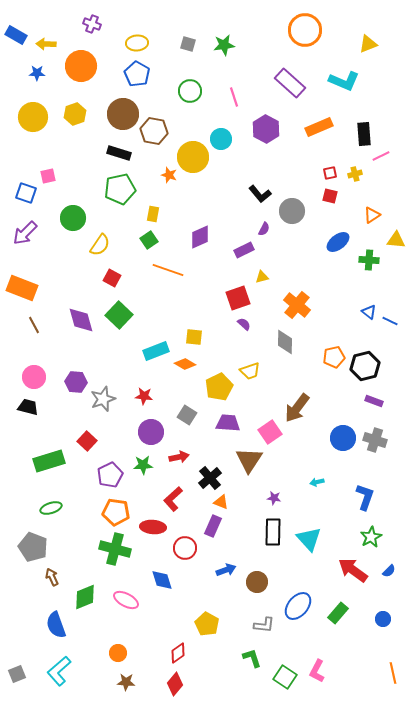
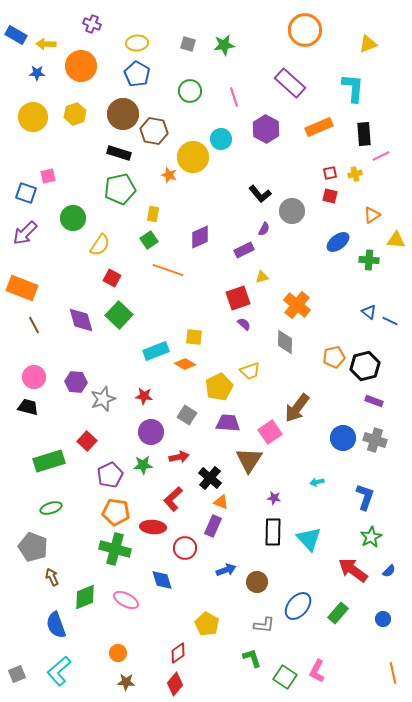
cyan L-shape at (344, 81): moved 9 px right, 7 px down; rotated 108 degrees counterclockwise
black cross at (210, 478): rotated 10 degrees counterclockwise
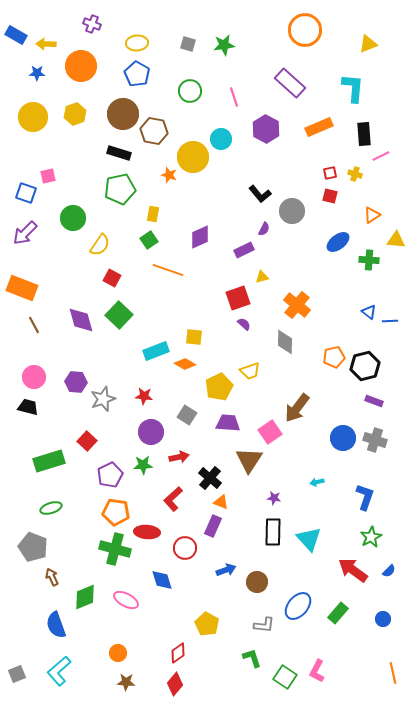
yellow cross at (355, 174): rotated 32 degrees clockwise
blue line at (390, 321): rotated 28 degrees counterclockwise
red ellipse at (153, 527): moved 6 px left, 5 px down
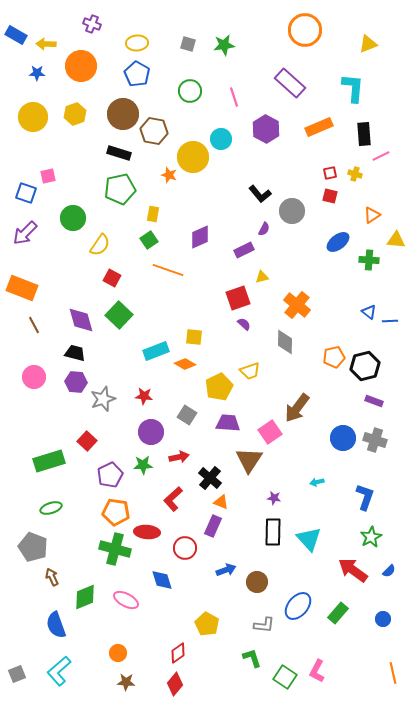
black trapezoid at (28, 407): moved 47 px right, 54 px up
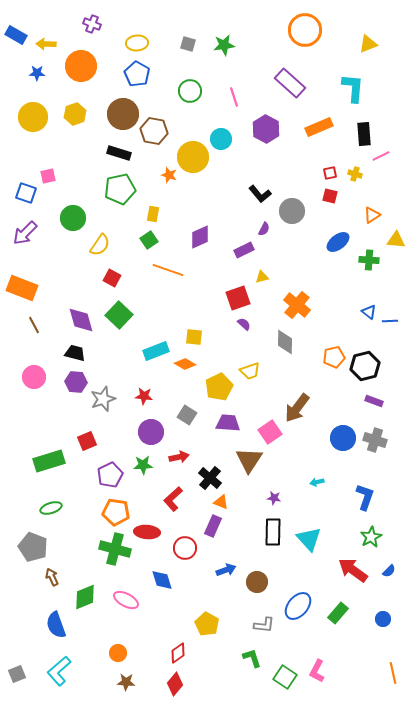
red square at (87, 441): rotated 24 degrees clockwise
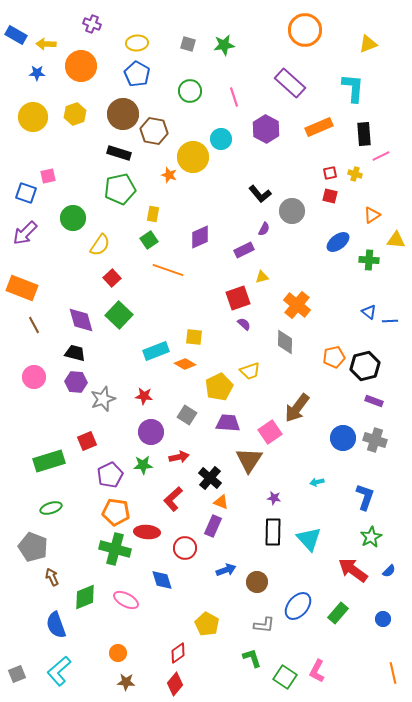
red square at (112, 278): rotated 18 degrees clockwise
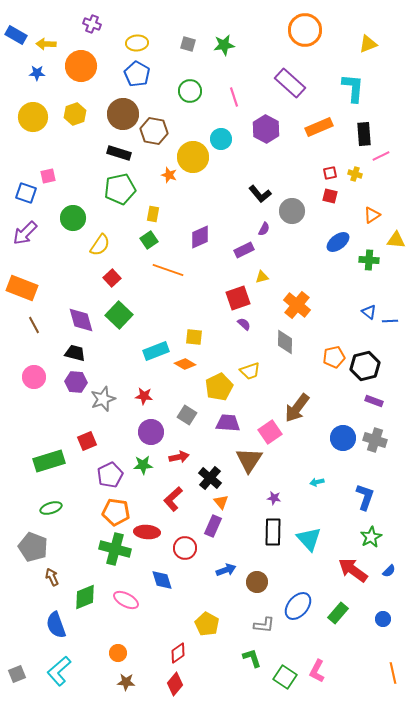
orange triangle at (221, 502): rotated 28 degrees clockwise
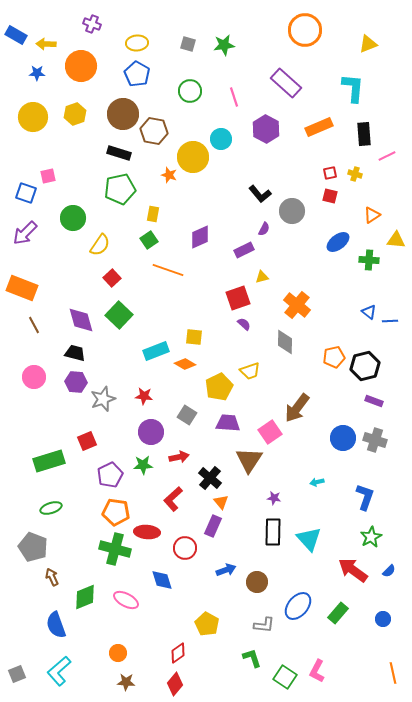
purple rectangle at (290, 83): moved 4 px left
pink line at (381, 156): moved 6 px right
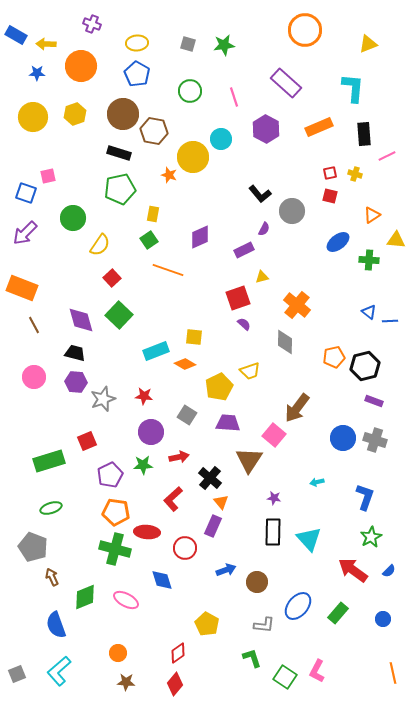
pink square at (270, 432): moved 4 px right, 3 px down; rotated 15 degrees counterclockwise
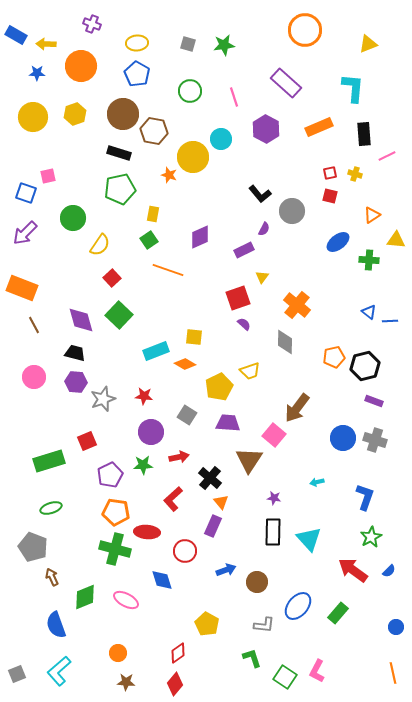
yellow triangle at (262, 277): rotated 40 degrees counterclockwise
red circle at (185, 548): moved 3 px down
blue circle at (383, 619): moved 13 px right, 8 px down
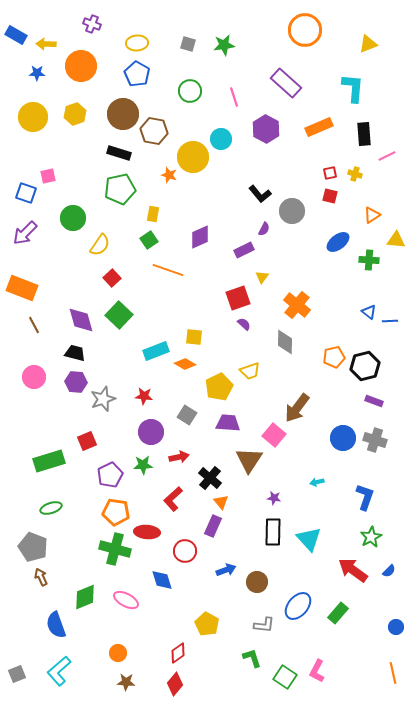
brown arrow at (52, 577): moved 11 px left
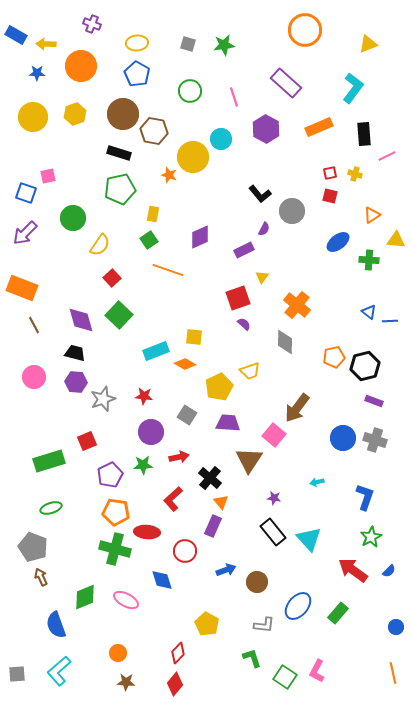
cyan L-shape at (353, 88): rotated 32 degrees clockwise
black rectangle at (273, 532): rotated 40 degrees counterclockwise
red diamond at (178, 653): rotated 10 degrees counterclockwise
gray square at (17, 674): rotated 18 degrees clockwise
